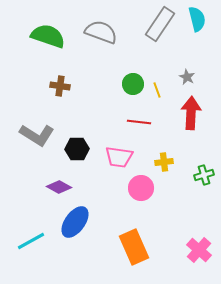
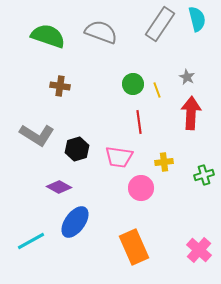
red line: rotated 75 degrees clockwise
black hexagon: rotated 15 degrees counterclockwise
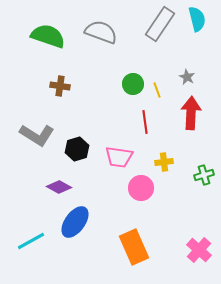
red line: moved 6 px right
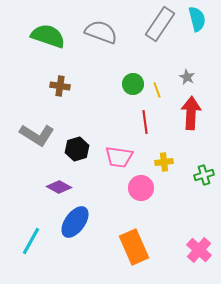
cyan line: rotated 32 degrees counterclockwise
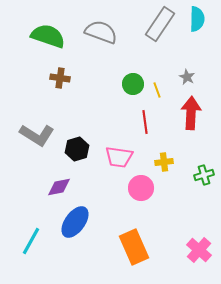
cyan semicircle: rotated 15 degrees clockwise
brown cross: moved 8 px up
purple diamond: rotated 40 degrees counterclockwise
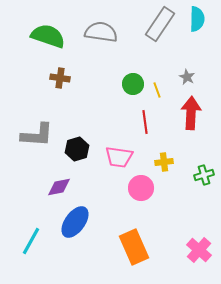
gray semicircle: rotated 12 degrees counterclockwise
gray L-shape: rotated 28 degrees counterclockwise
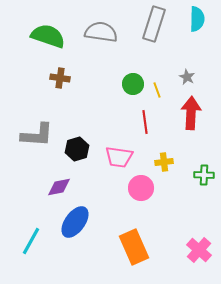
gray rectangle: moved 6 px left; rotated 16 degrees counterclockwise
green cross: rotated 18 degrees clockwise
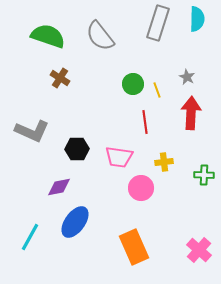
gray rectangle: moved 4 px right, 1 px up
gray semicircle: moved 1 px left, 4 px down; rotated 136 degrees counterclockwise
brown cross: rotated 24 degrees clockwise
gray L-shape: moved 5 px left, 4 px up; rotated 20 degrees clockwise
black hexagon: rotated 15 degrees clockwise
cyan line: moved 1 px left, 4 px up
